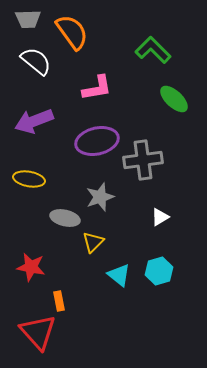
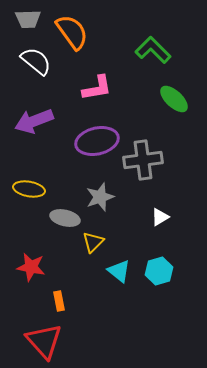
yellow ellipse: moved 10 px down
cyan triangle: moved 4 px up
red triangle: moved 6 px right, 9 px down
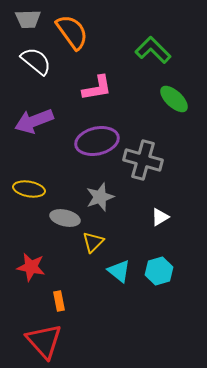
gray cross: rotated 24 degrees clockwise
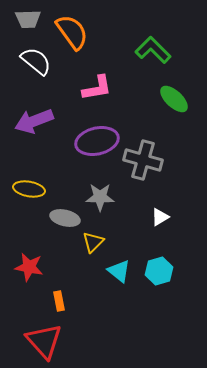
gray star: rotated 20 degrees clockwise
red star: moved 2 px left
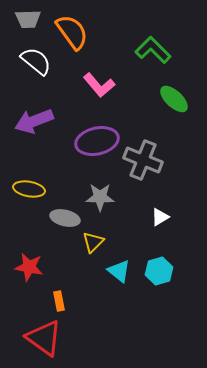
pink L-shape: moved 2 px right, 3 px up; rotated 60 degrees clockwise
gray cross: rotated 6 degrees clockwise
red triangle: moved 3 px up; rotated 12 degrees counterclockwise
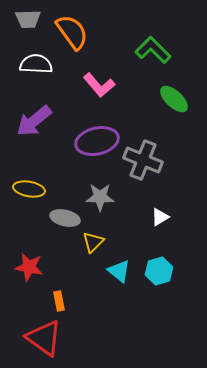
white semicircle: moved 3 px down; rotated 36 degrees counterclockwise
purple arrow: rotated 18 degrees counterclockwise
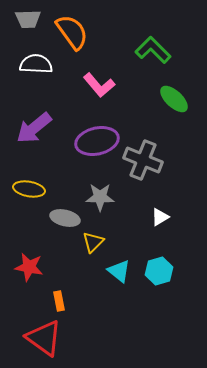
purple arrow: moved 7 px down
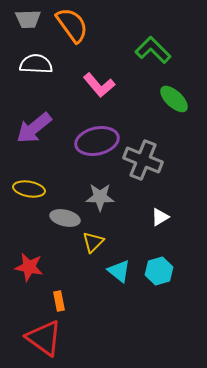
orange semicircle: moved 7 px up
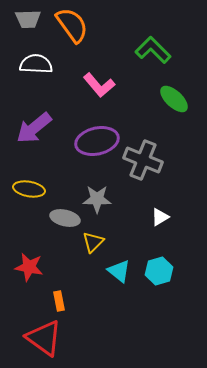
gray star: moved 3 px left, 2 px down
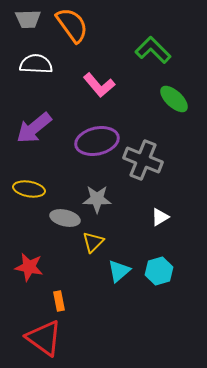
cyan triangle: rotated 40 degrees clockwise
